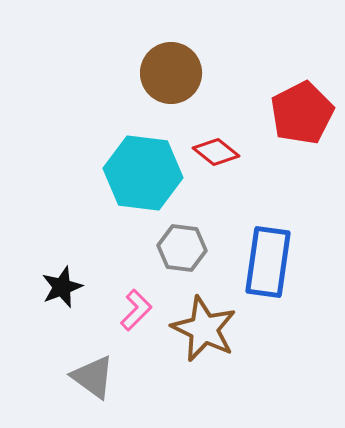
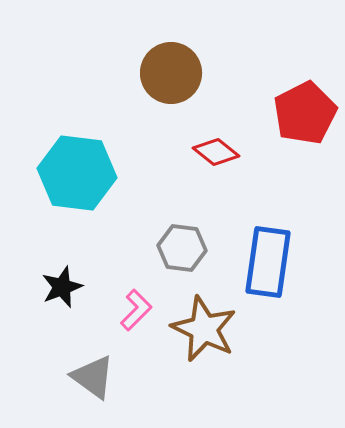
red pentagon: moved 3 px right
cyan hexagon: moved 66 px left
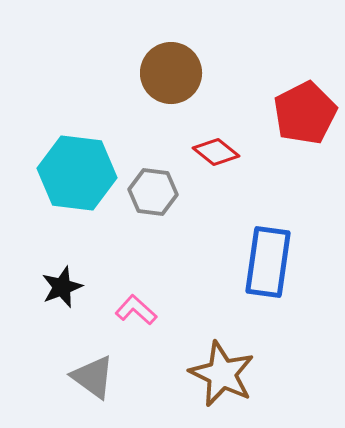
gray hexagon: moved 29 px left, 56 px up
pink L-shape: rotated 93 degrees counterclockwise
brown star: moved 18 px right, 45 px down
